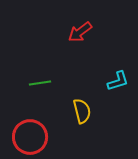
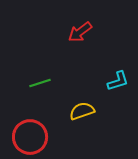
green line: rotated 10 degrees counterclockwise
yellow semicircle: rotated 95 degrees counterclockwise
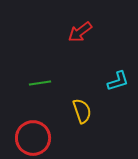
green line: rotated 10 degrees clockwise
yellow semicircle: rotated 90 degrees clockwise
red circle: moved 3 px right, 1 px down
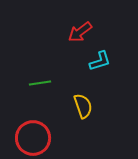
cyan L-shape: moved 18 px left, 20 px up
yellow semicircle: moved 1 px right, 5 px up
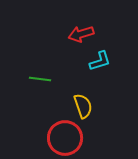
red arrow: moved 1 px right, 2 px down; rotated 20 degrees clockwise
green line: moved 4 px up; rotated 15 degrees clockwise
red circle: moved 32 px right
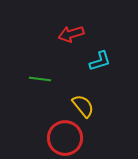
red arrow: moved 10 px left
yellow semicircle: rotated 20 degrees counterclockwise
